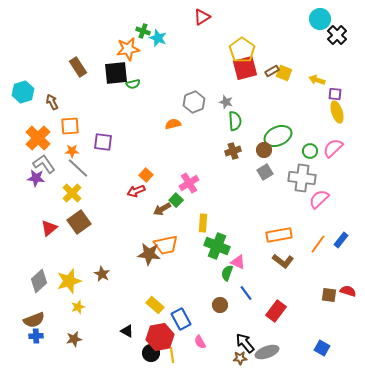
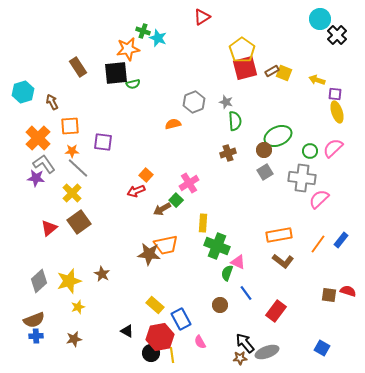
brown cross at (233, 151): moved 5 px left, 2 px down
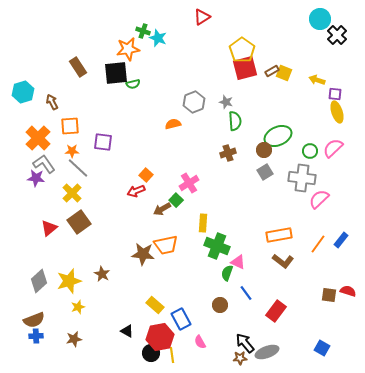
brown star at (149, 254): moved 6 px left
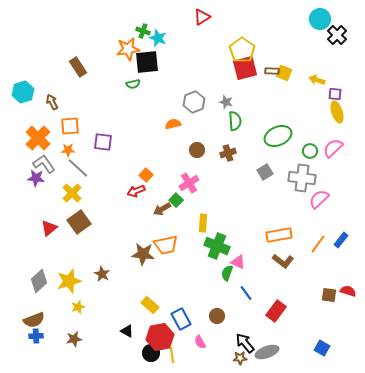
brown rectangle at (272, 71): rotated 32 degrees clockwise
black square at (116, 73): moved 31 px right, 11 px up
brown circle at (264, 150): moved 67 px left
orange star at (72, 151): moved 4 px left, 1 px up
yellow rectangle at (155, 305): moved 5 px left
brown circle at (220, 305): moved 3 px left, 11 px down
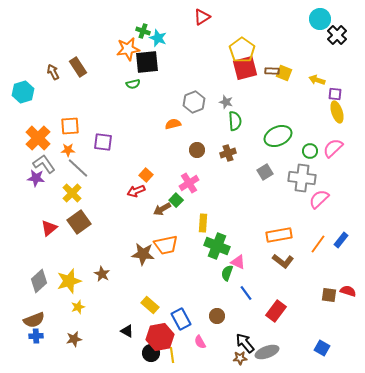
brown arrow at (52, 102): moved 1 px right, 30 px up
